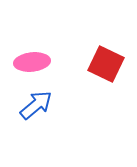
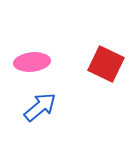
blue arrow: moved 4 px right, 2 px down
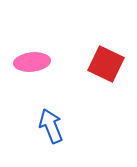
blue arrow: moved 11 px right, 19 px down; rotated 72 degrees counterclockwise
